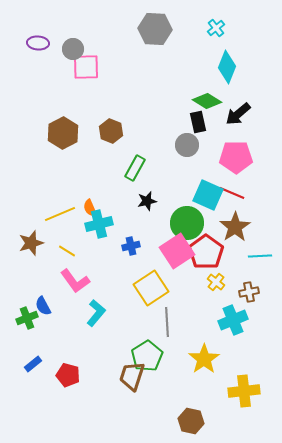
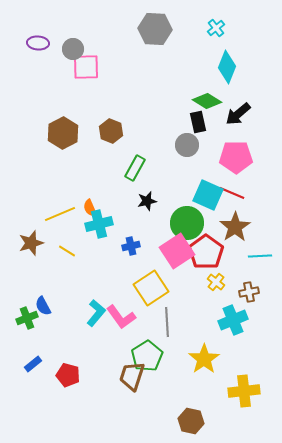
pink L-shape at (75, 281): moved 46 px right, 36 px down
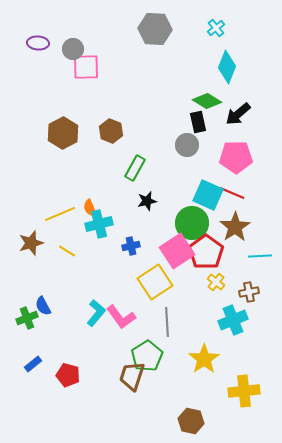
green circle at (187, 223): moved 5 px right
yellow square at (151, 288): moved 4 px right, 6 px up
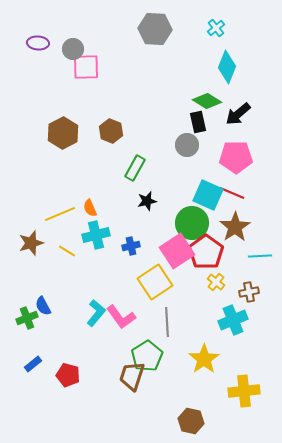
cyan cross at (99, 224): moved 3 px left, 11 px down
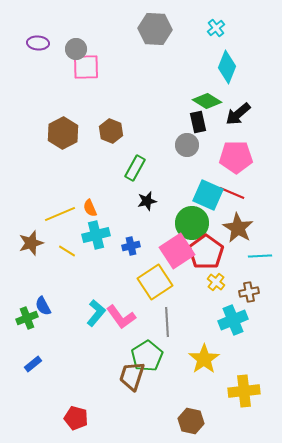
gray circle at (73, 49): moved 3 px right
brown star at (235, 227): moved 3 px right, 1 px down; rotated 8 degrees counterclockwise
red pentagon at (68, 375): moved 8 px right, 43 px down
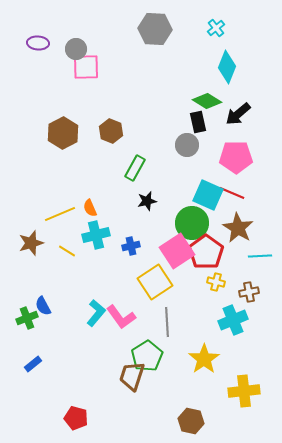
yellow cross at (216, 282): rotated 24 degrees counterclockwise
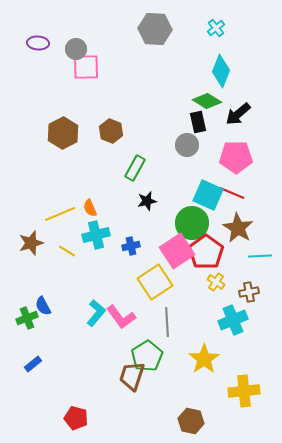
cyan diamond at (227, 67): moved 6 px left, 4 px down
yellow cross at (216, 282): rotated 18 degrees clockwise
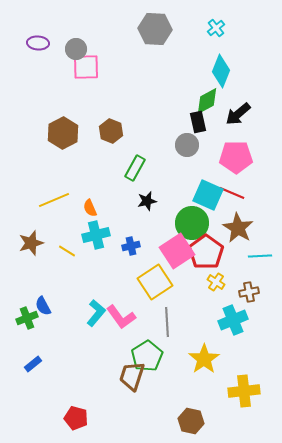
green diamond at (207, 101): rotated 60 degrees counterclockwise
yellow line at (60, 214): moved 6 px left, 14 px up
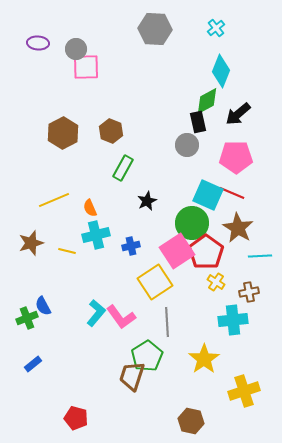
green rectangle at (135, 168): moved 12 px left
black star at (147, 201): rotated 12 degrees counterclockwise
yellow line at (67, 251): rotated 18 degrees counterclockwise
cyan cross at (233, 320): rotated 16 degrees clockwise
yellow cross at (244, 391): rotated 12 degrees counterclockwise
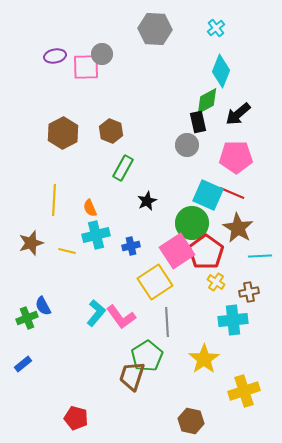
purple ellipse at (38, 43): moved 17 px right, 13 px down; rotated 15 degrees counterclockwise
gray circle at (76, 49): moved 26 px right, 5 px down
yellow line at (54, 200): rotated 64 degrees counterclockwise
blue rectangle at (33, 364): moved 10 px left
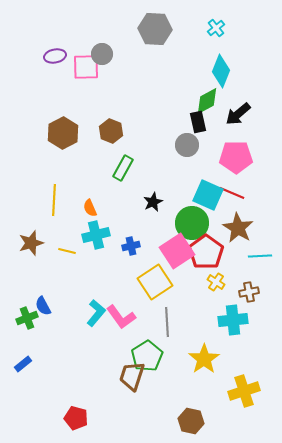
black star at (147, 201): moved 6 px right, 1 px down
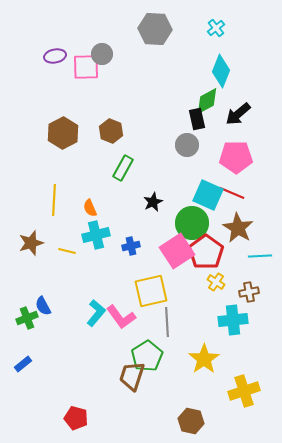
black rectangle at (198, 122): moved 1 px left, 3 px up
yellow square at (155, 282): moved 4 px left, 9 px down; rotated 20 degrees clockwise
